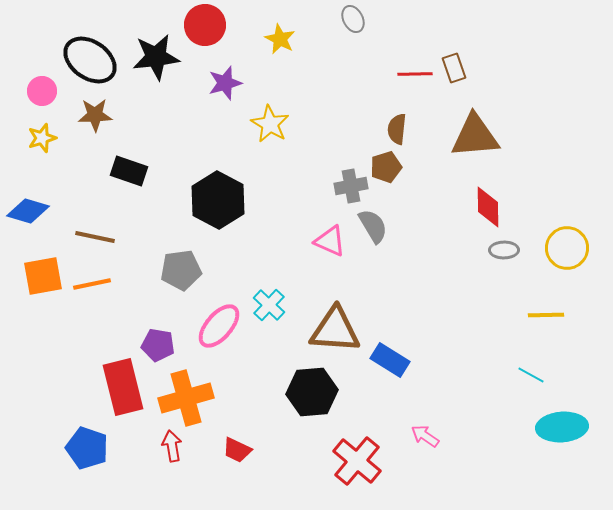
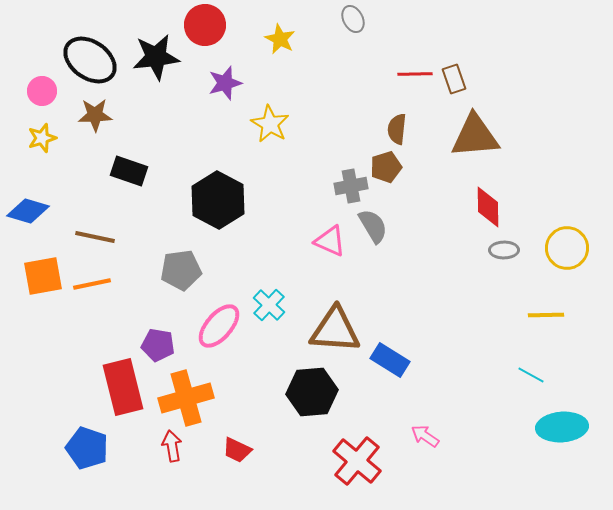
brown rectangle at (454, 68): moved 11 px down
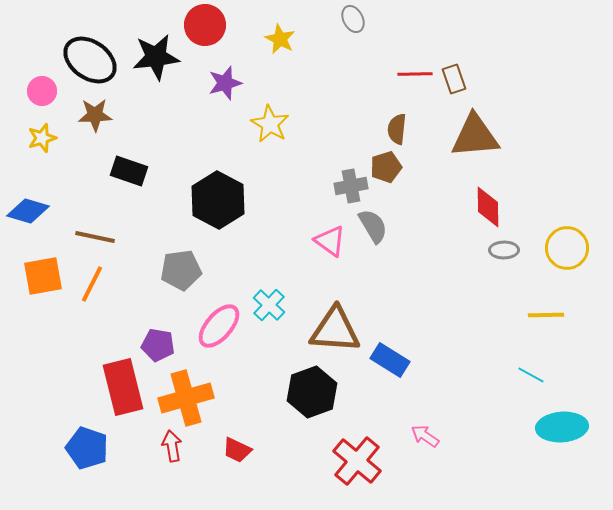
pink triangle at (330, 241): rotated 12 degrees clockwise
orange line at (92, 284): rotated 51 degrees counterclockwise
black hexagon at (312, 392): rotated 15 degrees counterclockwise
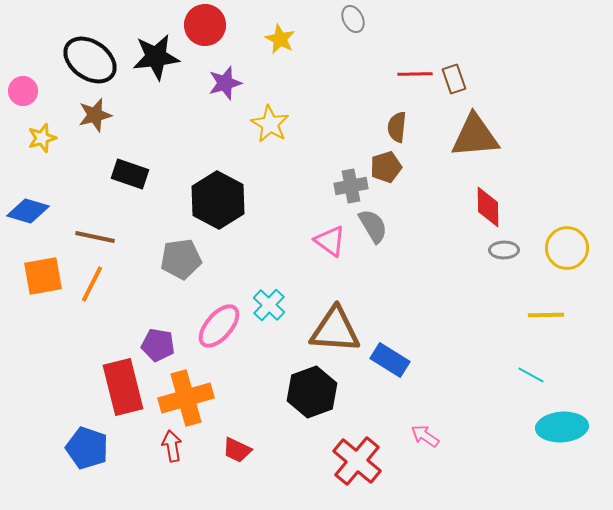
pink circle at (42, 91): moved 19 px left
brown star at (95, 115): rotated 12 degrees counterclockwise
brown semicircle at (397, 129): moved 2 px up
black rectangle at (129, 171): moved 1 px right, 3 px down
gray pentagon at (181, 270): moved 11 px up
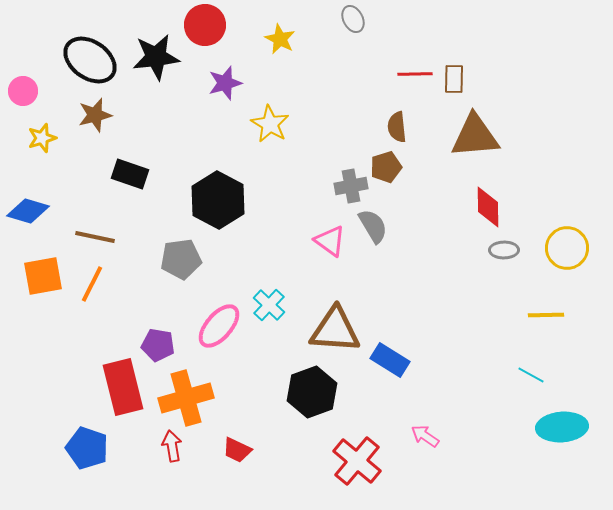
brown rectangle at (454, 79): rotated 20 degrees clockwise
brown semicircle at (397, 127): rotated 12 degrees counterclockwise
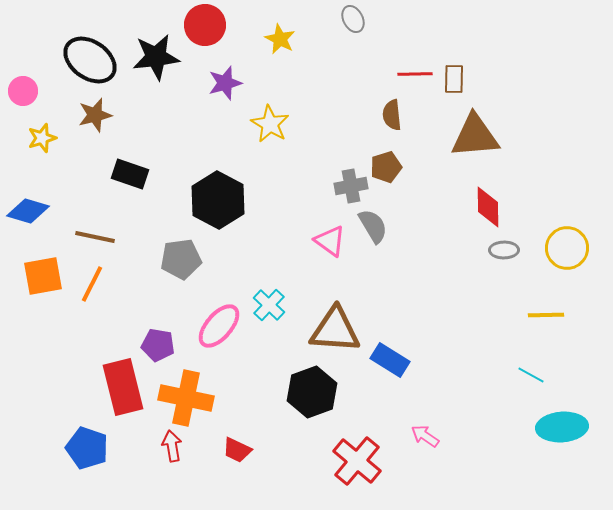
brown semicircle at (397, 127): moved 5 px left, 12 px up
orange cross at (186, 398): rotated 28 degrees clockwise
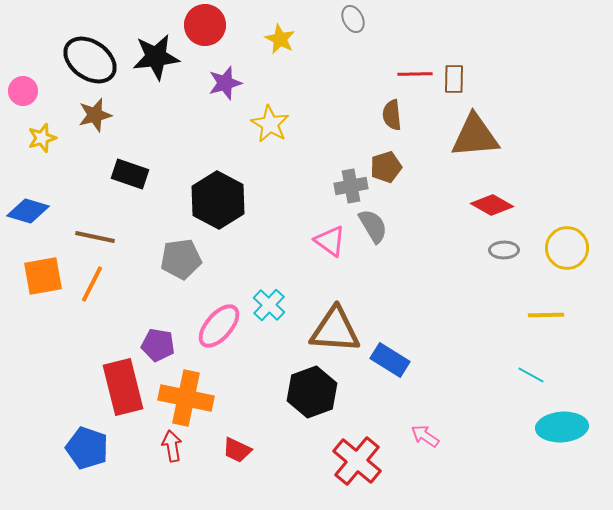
red diamond at (488, 207): moved 4 px right, 2 px up; rotated 60 degrees counterclockwise
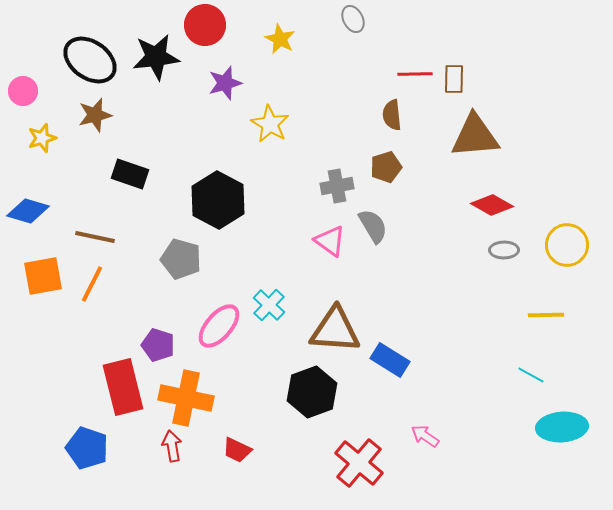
gray cross at (351, 186): moved 14 px left
yellow circle at (567, 248): moved 3 px up
gray pentagon at (181, 259): rotated 24 degrees clockwise
purple pentagon at (158, 345): rotated 8 degrees clockwise
red cross at (357, 461): moved 2 px right, 2 px down
